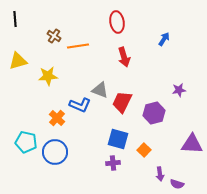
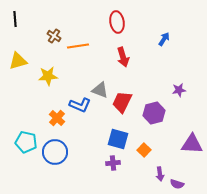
red arrow: moved 1 px left
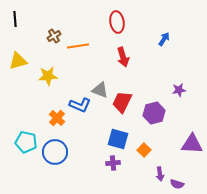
brown cross: rotated 24 degrees clockwise
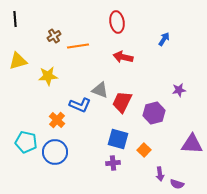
red arrow: rotated 120 degrees clockwise
orange cross: moved 2 px down
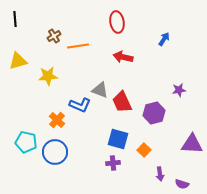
red trapezoid: rotated 50 degrees counterclockwise
purple semicircle: moved 5 px right
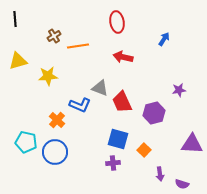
gray triangle: moved 2 px up
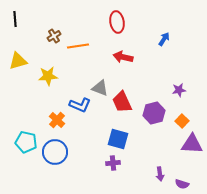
orange square: moved 38 px right, 29 px up
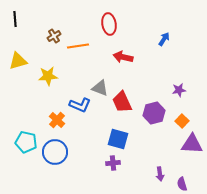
red ellipse: moved 8 px left, 2 px down
purple semicircle: rotated 56 degrees clockwise
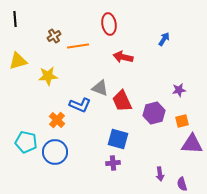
red trapezoid: moved 1 px up
orange square: rotated 32 degrees clockwise
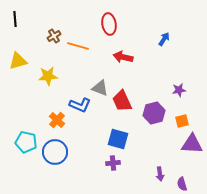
orange line: rotated 25 degrees clockwise
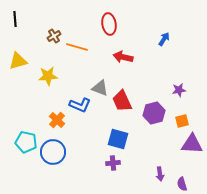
orange line: moved 1 px left, 1 px down
blue circle: moved 2 px left
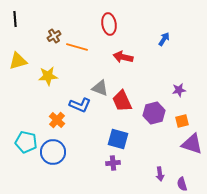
purple triangle: rotated 15 degrees clockwise
